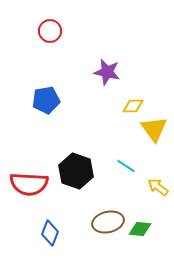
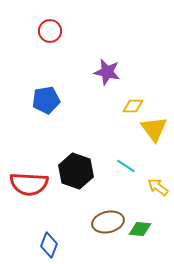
blue diamond: moved 1 px left, 12 px down
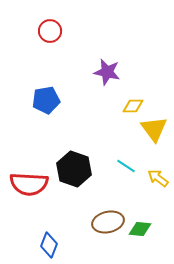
black hexagon: moved 2 px left, 2 px up
yellow arrow: moved 9 px up
